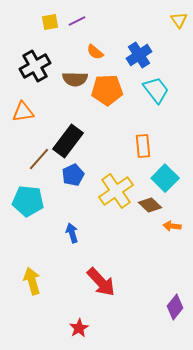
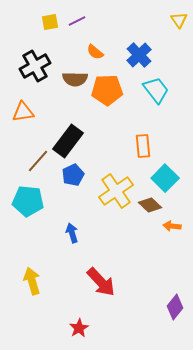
blue cross: rotated 10 degrees counterclockwise
brown line: moved 1 px left, 2 px down
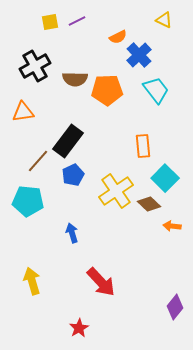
yellow triangle: moved 15 px left; rotated 30 degrees counterclockwise
orange semicircle: moved 23 px right, 15 px up; rotated 66 degrees counterclockwise
brown diamond: moved 1 px left, 1 px up
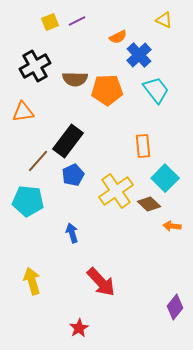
yellow square: rotated 12 degrees counterclockwise
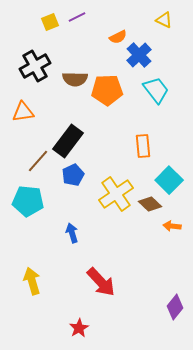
purple line: moved 4 px up
cyan square: moved 4 px right, 2 px down
yellow cross: moved 3 px down
brown diamond: moved 1 px right
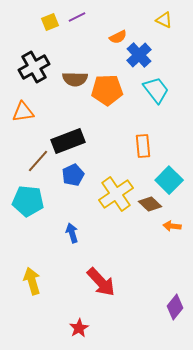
black cross: moved 1 px left, 1 px down
black rectangle: rotated 32 degrees clockwise
